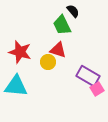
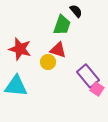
black semicircle: moved 3 px right
green trapezoid: rotated 135 degrees counterclockwise
red star: moved 3 px up
purple rectangle: rotated 20 degrees clockwise
pink square: rotated 24 degrees counterclockwise
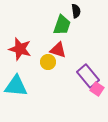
black semicircle: rotated 32 degrees clockwise
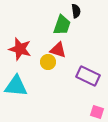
purple rectangle: rotated 25 degrees counterclockwise
pink square: moved 23 px down; rotated 16 degrees counterclockwise
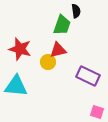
red triangle: rotated 30 degrees counterclockwise
